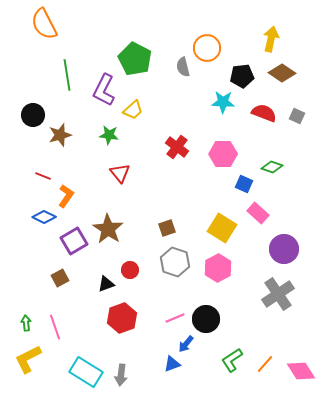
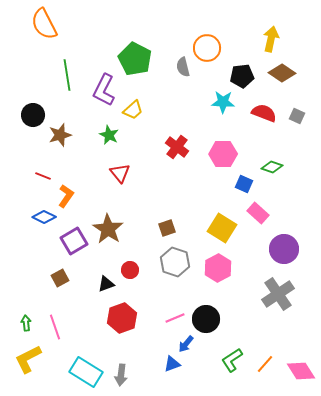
green star at (109, 135): rotated 18 degrees clockwise
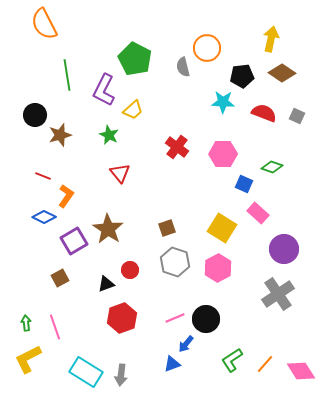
black circle at (33, 115): moved 2 px right
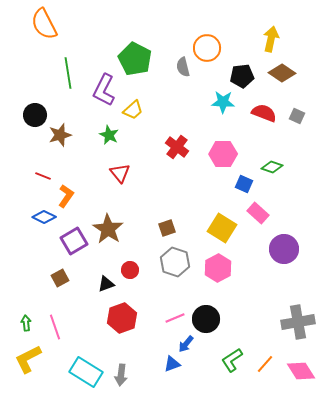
green line at (67, 75): moved 1 px right, 2 px up
gray cross at (278, 294): moved 20 px right, 28 px down; rotated 24 degrees clockwise
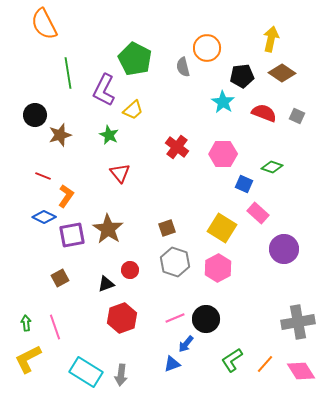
cyan star at (223, 102): rotated 30 degrees clockwise
purple square at (74, 241): moved 2 px left, 6 px up; rotated 20 degrees clockwise
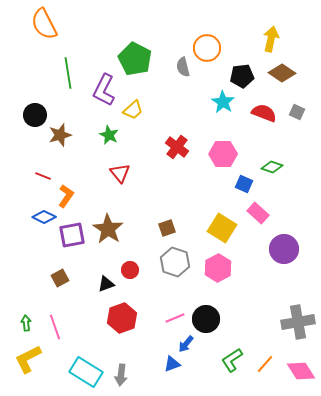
gray square at (297, 116): moved 4 px up
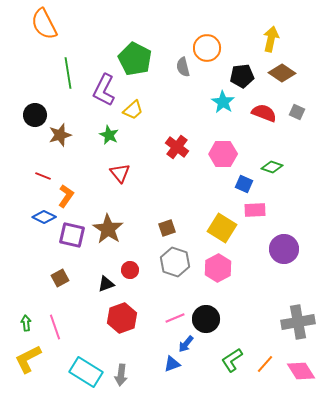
pink rectangle at (258, 213): moved 3 px left, 3 px up; rotated 45 degrees counterclockwise
purple square at (72, 235): rotated 24 degrees clockwise
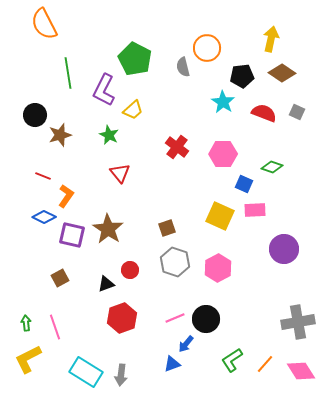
yellow square at (222, 228): moved 2 px left, 12 px up; rotated 8 degrees counterclockwise
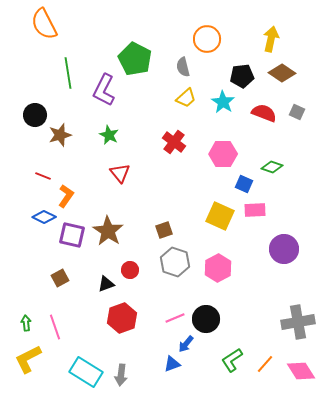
orange circle at (207, 48): moved 9 px up
yellow trapezoid at (133, 110): moved 53 px right, 12 px up
red cross at (177, 147): moved 3 px left, 5 px up
brown square at (167, 228): moved 3 px left, 2 px down
brown star at (108, 229): moved 2 px down
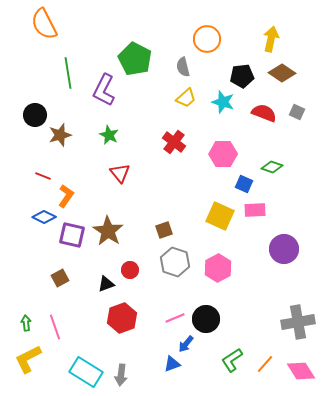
cyan star at (223, 102): rotated 15 degrees counterclockwise
